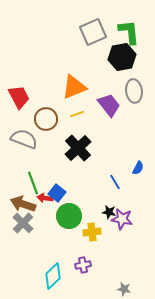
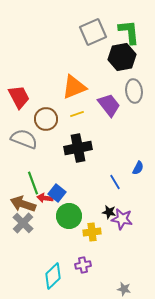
black cross: rotated 32 degrees clockwise
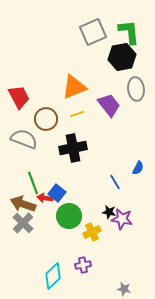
gray ellipse: moved 2 px right, 2 px up
black cross: moved 5 px left
yellow cross: rotated 18 degrees counterclockwise
